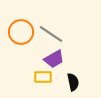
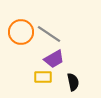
gray line: moved 2 px left
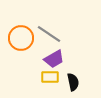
orange circle: moved 6 px down
yellow rectangle: moved 7 px right
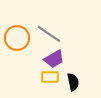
orange circle: moved 4 px left
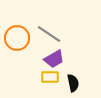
black semicircle: moved 1 px down
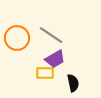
gray line: moved 2 px right, 1 px down
purple trapezoid: moved 1 px right
yellow rectangle: moved 5 px left, 4 px up
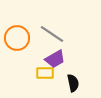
gray line: moved 1 px right, 1 px up
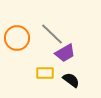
gray line: rotated 10 degrees clockwise
purple trapezoid: moved 10 px right, 6 px up
black semicircle: moved 2 px left, 3 px up; rotated 42 degrees counterclockwise
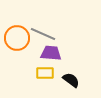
gray line: moved 9 px left; rotated 20 degrees counterclockwise
purple trapezoid: moved 14 px left; rotated 145 degrees counterclockwise
